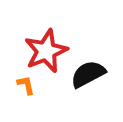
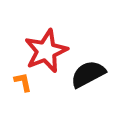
orange L-shape: moved 3 px left, 3 px up
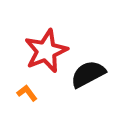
orange L-shape: moved 4 px right, 11 px down; rotated 25 degrees counterclockwise
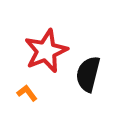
black semicircle: rotated 48 degrees counterclockwise
